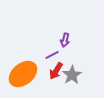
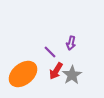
purple arrow: moved 6 px right, 3 px down
purple line: moved 2 px left, 3 px up; rotated 72 degrees clockwise
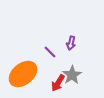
red arrow: moved 2 px right, 12 px down
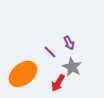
purple arrow: moved 2 px left; rotated 40 degrees counterclockwise
gray star: moved 8 px up; rotated 12 degrees counterclockwise
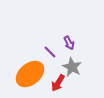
orange ellipse: moved 7 px right
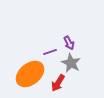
purple line: rotated 64 degrees counterclockwise
gray star: moved 1 px left, 4 px up
